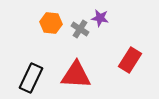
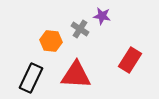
purple star: moved 2 px right, 2 px up
orange hexagon: moved 18 px down
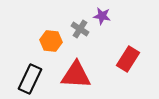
red rectangle: moved 2 px left, 1 px up
black rectangle: moved 1 px left, 1 px down
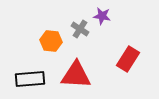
black rectangle: rotated 60 degrees clockwise
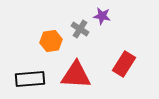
orange hexagon: rotated 15 degrees counterclockwise
red rectangle: moved 4 px left, 5 px down
